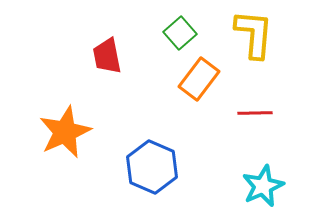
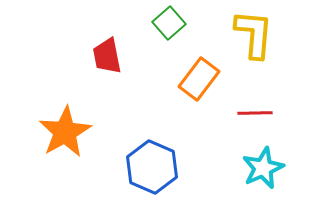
green square: moved 11 px left, 10 px up
orange star: rotated 6 degrees counterclockwise
cyan star: moved 18 px up
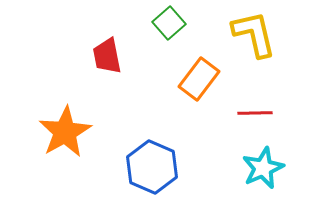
yellow L-shape: rotated 18 degrees counterclockwise
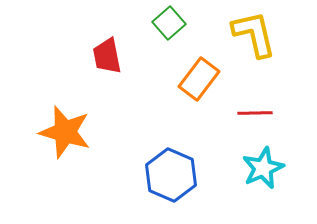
orange star: rotated 26 degrees counterclockwise
blue hexagon: moved 19 px right, 8 px down
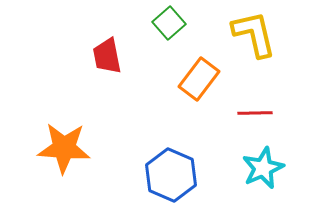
orange star: moved 1 px left, 16 px down; rotated 12 degrees counterclockwise
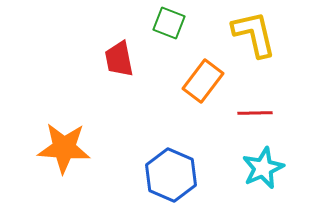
green square: rotated 28 degrees counterclockwise
red trapezoid: moved 12 px right, 3 px down
orange rectangle: moved 4 px right, 2 px down
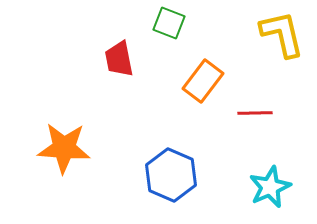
yellow L-shape: moved 28 px right
cyan star: moved 7 px right, 19 px down
